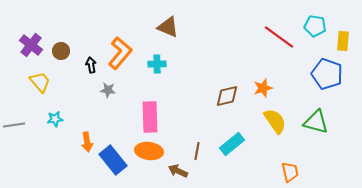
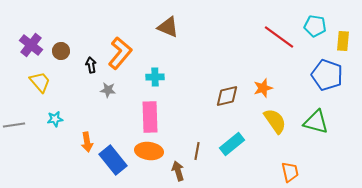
cyan cross: moved 2 px left, 13 px down
blue pentagon: moved 1 px down
brown arrow: rotated 48 degrees clockwise
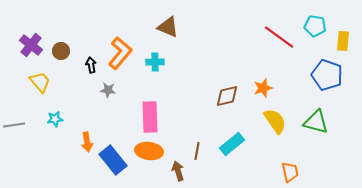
cyan cross: moved 15 px up
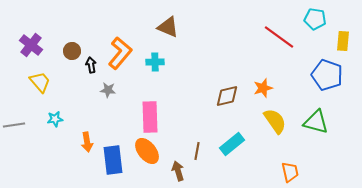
cyan pentagon: moved 7 px up
brown circle: moved 11 px right
orange ellipse: moved 2 px left; rotated 44 degrees clockwise
blue rectangle: rotated 32 degrees clockwise
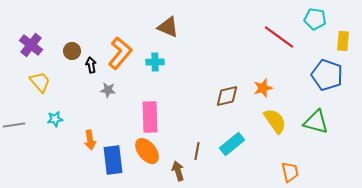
orange arrow: moved 3 px right, 2 px up
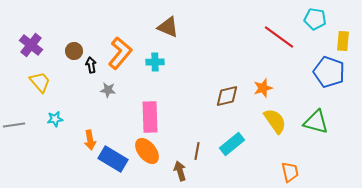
brown circle: moved 2 px right
blue pentagon: moved 2 px right, 3 px up
blue rectangle: moved 1 px up; rotated 52 degrees counterclockwise
brown arrow: moved 2 px right
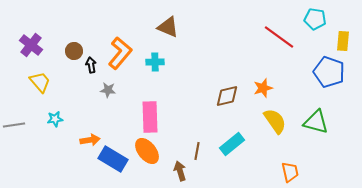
orange arrow: rotated 90 degrees counterclockwise
